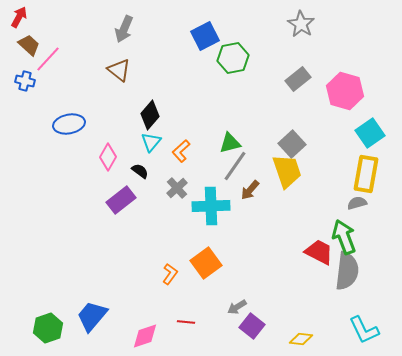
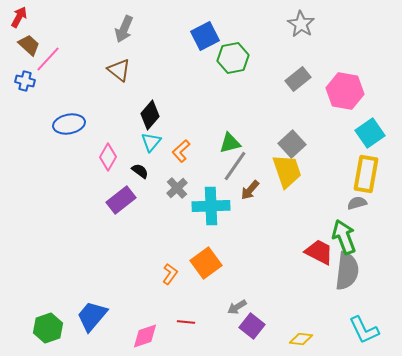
pink hexagon at (345, 91): rotated 6 degrees counterclockwise
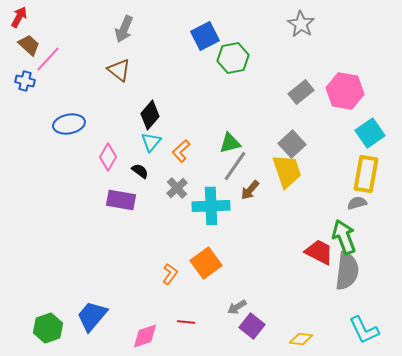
gray rectangle at (298, 79): moved 3 px right, 13 px down
purple rectangle at (121, 200): rotated 48 degrees clockwise
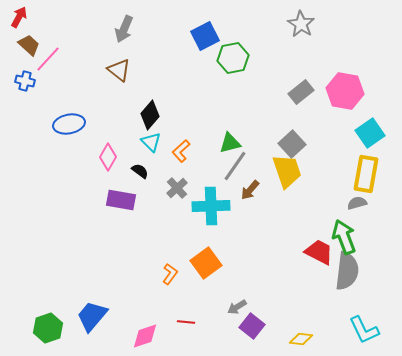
cyan triangle at (151, 142): rotated 25 degrees counterclockwise
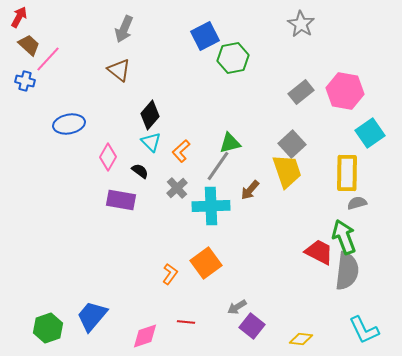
gray line at (235, 166): moved 17 px left
yellow rectangle at (366, 174): moved 19 px left, 1 px up; rotated 9 degrees counterclockwise
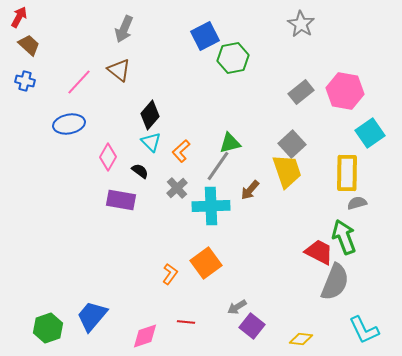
pink line at (48, 59): moved 31 px right, 23 px down
gray semicircle at (347, 271): moved 12 px left, 11 px down; rotated 15 degrees clockwise
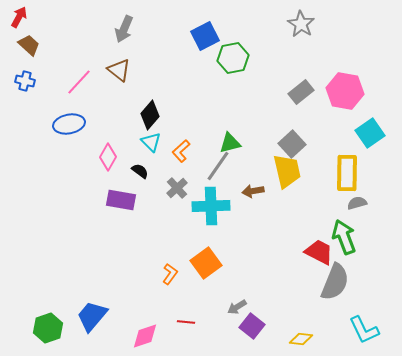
yellow trapezoid at (287, 171): rotated 6 degrees clockwise
brown arrow at (250, 190): moved 3 px right, 1 px down; rotated 40 degrees clockwise
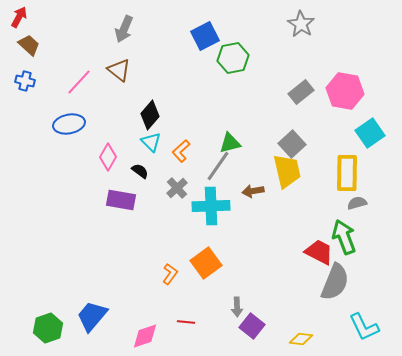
gray arrow at (237, 307): rotated 60 degrees counterclockwise
cyan L-shape at (364, 330): moved 3 px up
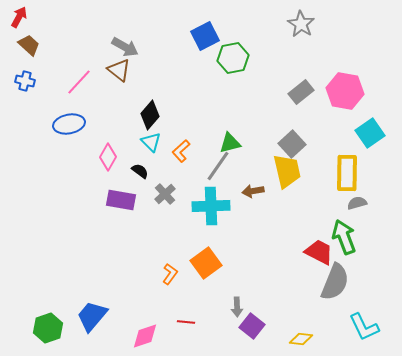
gray arrow at (124, 29): moved 1 px right, 18 px down; rotated 84 degrees counterclockwise
gray cross at (177, 188): moved 12 px left, 6 px down
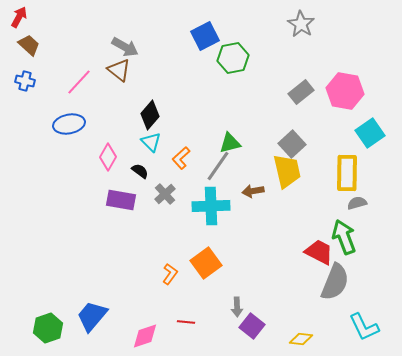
orange L-shape at (181, 151): moved 7 px down
